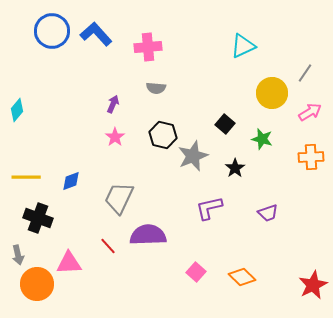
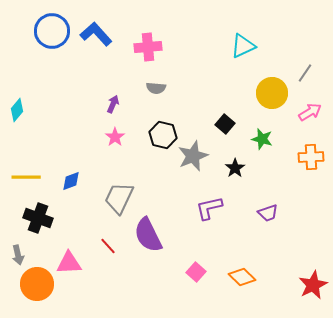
purple semicircle: rotated 114 degrees counterclockwise
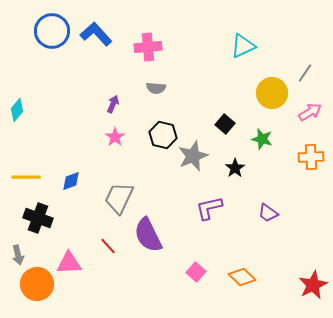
purple trapezoid: rotated 55 degrees clockwise
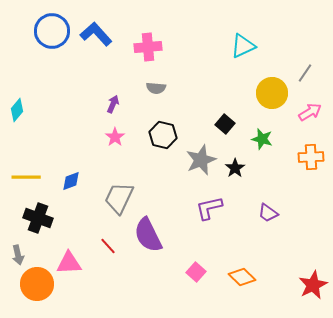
gray star: moved 8 px right, 4 px down
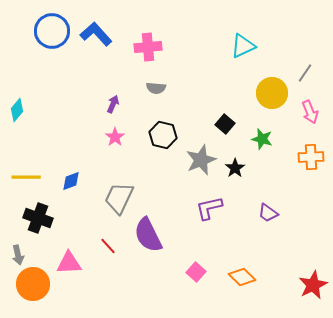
pink arrow: rotated 100 degrees clockwise
orange circle: moved 4 px left
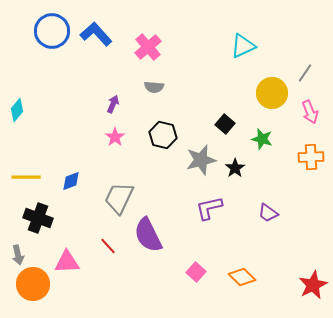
pink cross: rotated 36 degrees counterclockwise
gray semicircle: moved 2 px left, 1 px up
gray star: rotated 8 degrees clockwise
pink triangle: moved 2 px left, 1 px up
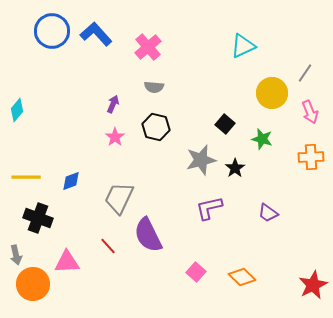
black hexagon: moved 7 px left, 8 px up
gray arrow: moved 2 px left
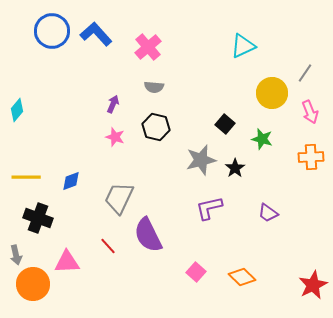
pink star: rotated 18 degrees counterclockwise
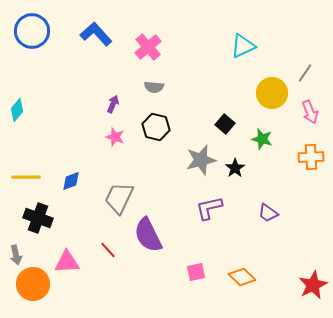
blue circle: moved 20 px left
red line: moved 4 px down
pink square: rotated 36 degrees clockwise
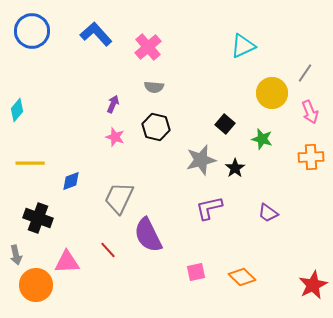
yellow line: moved 4 px right, 14 px up
orange circle: moved 3 px right, 1 px down
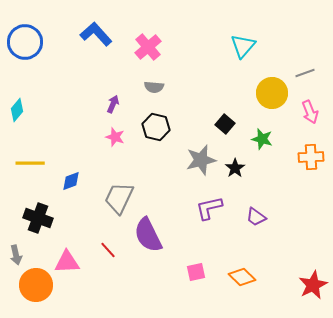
blue circle: moved 7 px left, 11 px down
cyan triangle: rotated 24 degrees counterclockwise
gray line: rotated 36 degrees clockwise
purple trapezoid: moved 12 px left, 4 px down
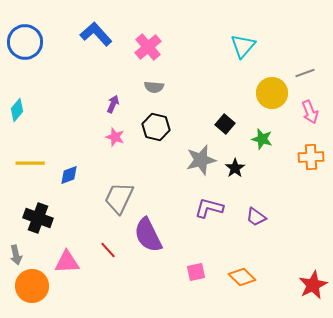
blue diamond: moved 2 px left, 6 px up
purple L-shape: rotated 28 degrees clockwise
orange circle: moved 4 px left, 1 px down
